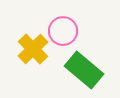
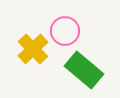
pink circle: moved 2 px right
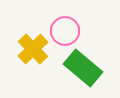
green rectangle: moved 1 px left, 2 px up
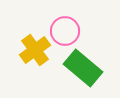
yellow cross: moved 2 px right, 1 px down; rotated 8 degrees clockwise
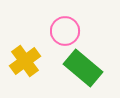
yellow cross: moved 10 px left, 11 px down
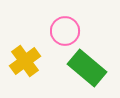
green rectangle: moved 4 px right
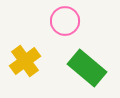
pink circle: moved 10 px up
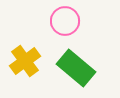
green rectangle: moved 11 px left
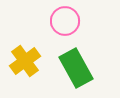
green rectangle: rotated 21 degrees clockwise
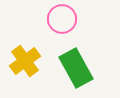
pink circle: moved 3 px left, 2 px up
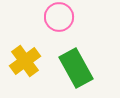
pink circle: moved 3 px left, 2 px up
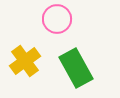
pink circle: moved 2 px left, 2 px down
